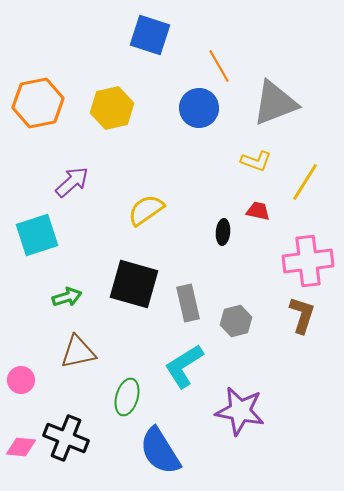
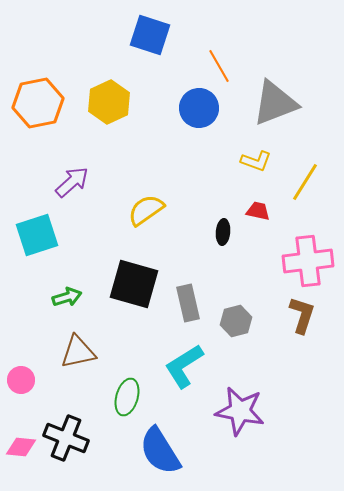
yellow hexagon: moved 3 px left, 6 px up; rotated 12 degrees counterclockwise
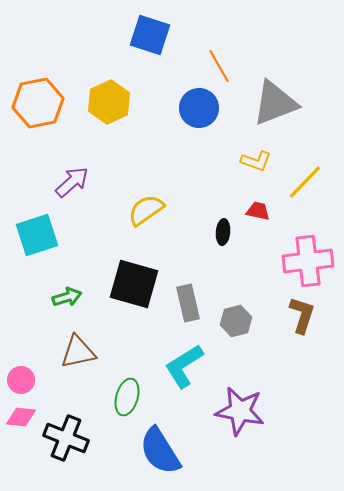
yellow line: rotated 12 degrees clockwise
pink diamond: moved 30 px up
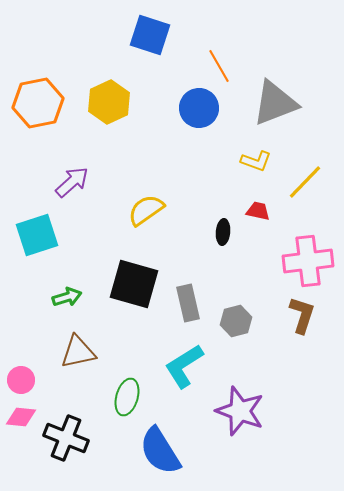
purple star: rotated 9 degrees clockwise
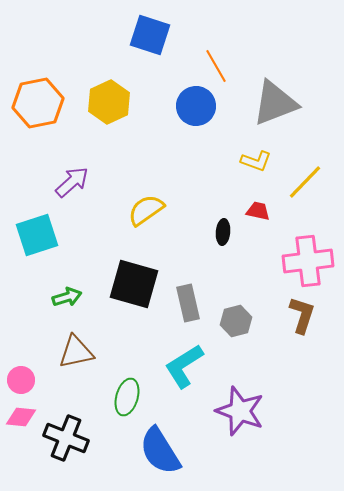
orange line: moved 3 px left
blue circle: moved 3 px left, 2 px up
brown triangle: moved 2 px left
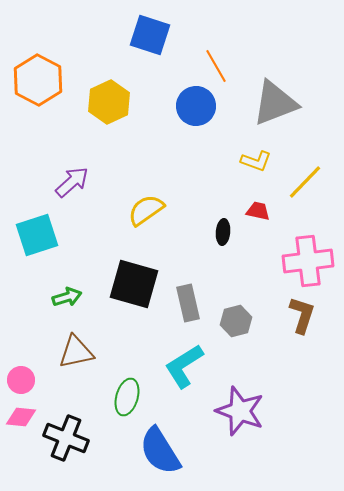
orange hexagon: moved 23 px up; rotated 21 degrees counterclockwise
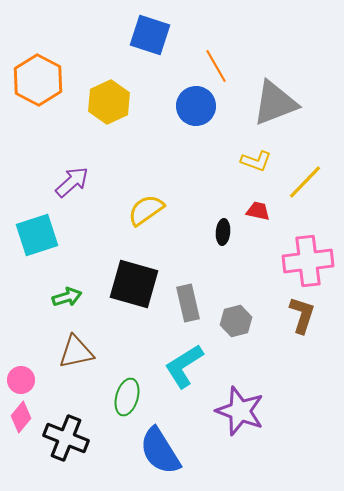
pink diamond: rotated 56 degrees counterclockwise
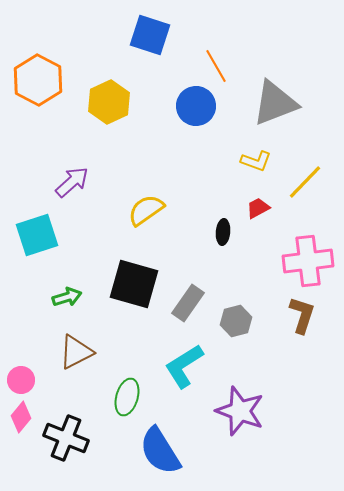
red trapezoid: moved 3 px up; rotated 40 degrees counterclockwise
gray rectangle: rotated 48 degrees clockwise
brown triangle: rotated 15 degrees counterclockwise
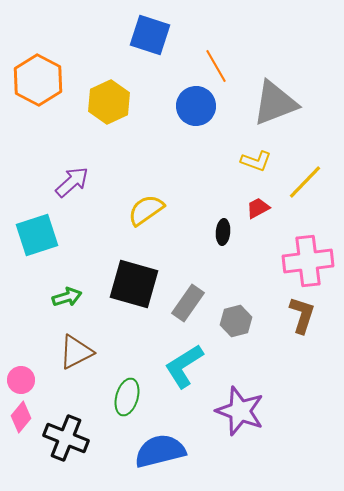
blue semicircle: rotated 108 degrees clockwise
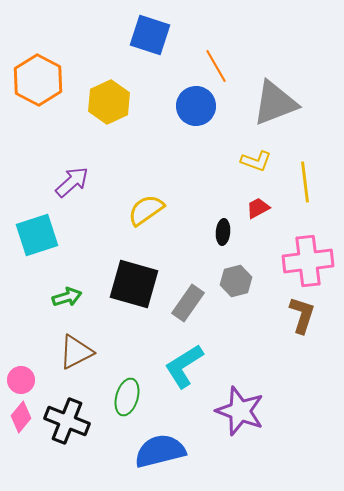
yellow line: rotated 51 degrees counterclockwise
gray hexagon: moved 40 px up
black cross: moved 1 px right, 17 px up
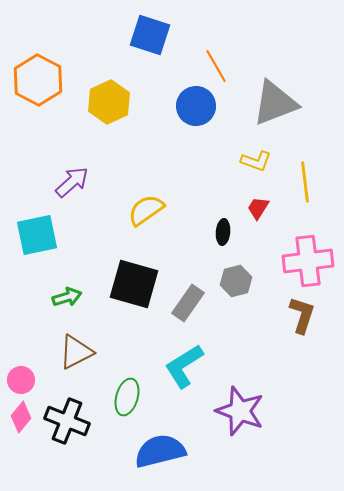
red trapezoid: rotated 30 degrees counterclockwise
cyan square: rotated 6 degrees clockwise
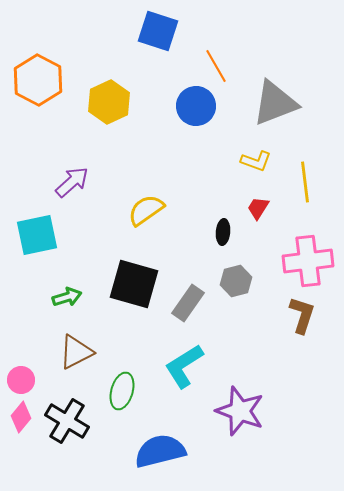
blue square: moved 8 px right, 4 px up
green ellipse: moved 5 px left, 6 px up
black cross: rotated 9 degrees clockwise
